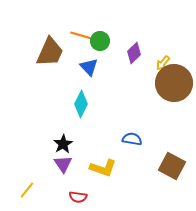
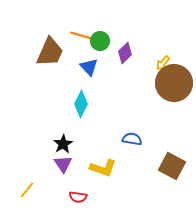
purple diamond: moved 9 px left
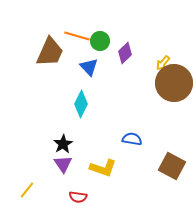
orange line: moved 6 px left
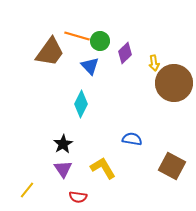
brown trapezoid: rotated 12 degrees clockwise
yellow arrow: moved 9 px left; rotated 49 degrees counterclockwise
blue triangle: moved 1 px right, 1 px up
purple triangle: moved 5 px down
yellow L-shape: rotated 140 degrees counterclockwise
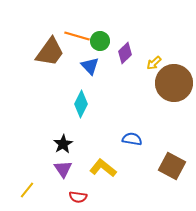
yellow arrow: rotated 56 degrees clockwise
yellow L-shape: rotated 20 degrees counterclockwise
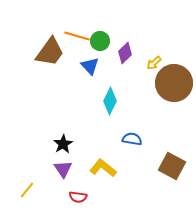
cyan diamond: moved 29 px right, 3 px up
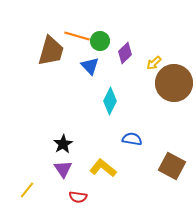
brown trapezoid: moved 1 px right, 1 px up; rotated 20 degrees counterclockwise
